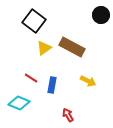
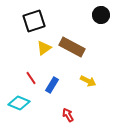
black square: rotated 35 degrees clockwise
red line: rotated 24 degrees clockwise
blue rectangle: rotated 21 degrees clockwise
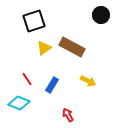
red line: moved 4 px left, 1 px down
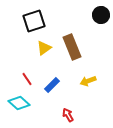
brown rectangle: rotated 40 degrees clockwise
yellow arrow: rotated 133 degrees clockwise
blue rectangle: rotated 14 degrees clockwise
cyan diamond: rotated 20 degrees clockwise
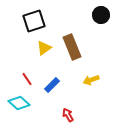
yellow arrow: moved 3 px right, 1 px up
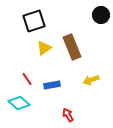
blue rectangle: rotated 35 degrees clockwise
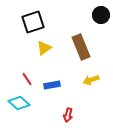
black square: moved 1 px left, 1 px down
brown rectangle: moved 9 px right
red arrow: rotated 136 degrees counterclockwise
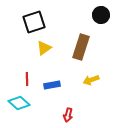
black square: moved 1 px right
brown rectangle: rotated 40 degrees clockwise
red line: rotated 32 degrees clockwise
